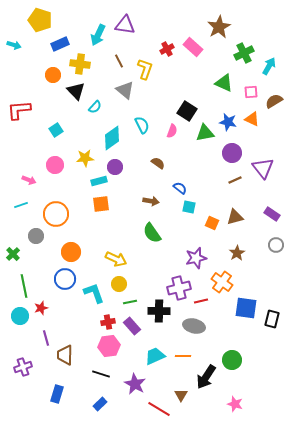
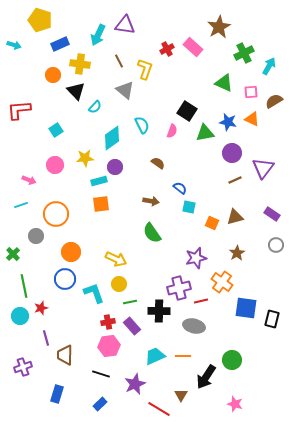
purple triangle at (263, 168): rotated 15 degrees clockwise
purple star at (135, 384): rotated 20 degrees clockwise
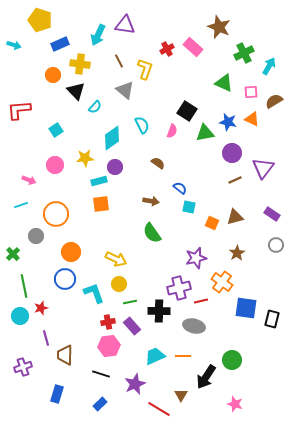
brown star at (219, 27): rotated 20 degrees counterclockwise
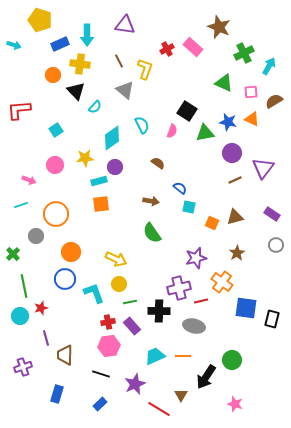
cyan arrow at (98, 35): moved 11 px left; rotated 25 degrees counterclockwise
